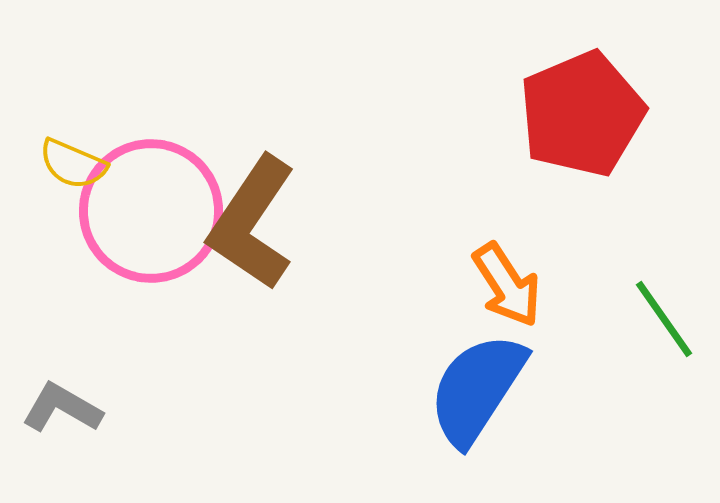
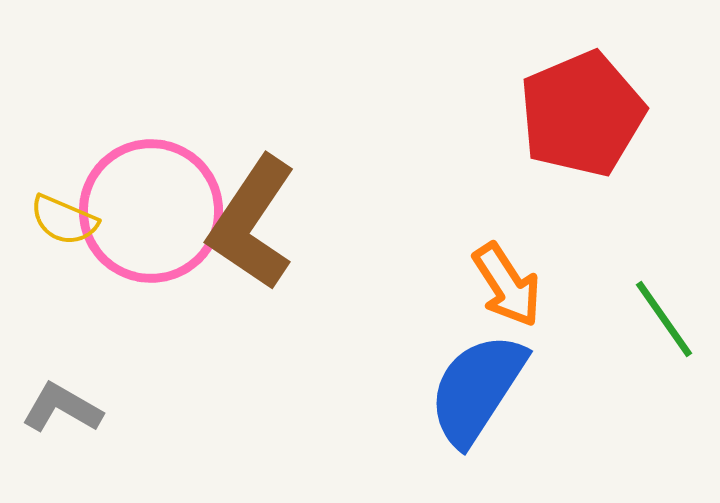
yellow semicircle: moved 9 px left, 56 px down
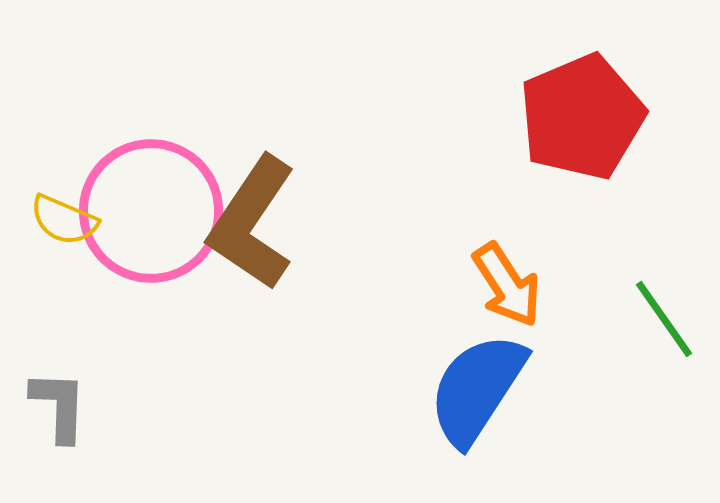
red pentagon: moved 3 px down
gray L-shape: moved 3 px left, 2 px up; rotated 62 degrees clockwise
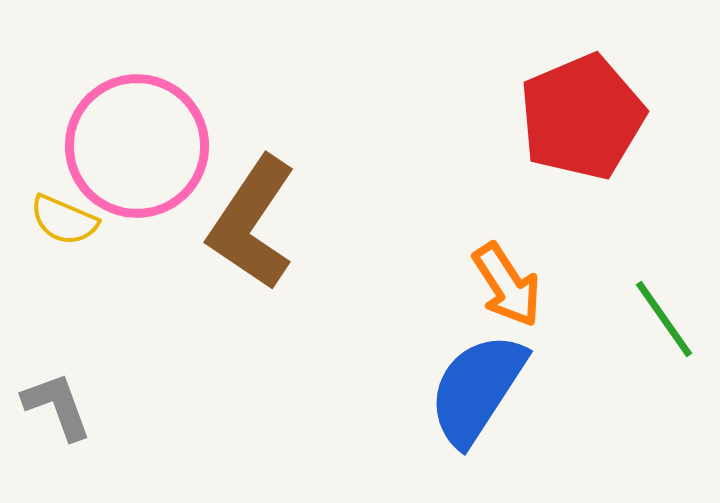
pink circle: moved 14 px left, 65 px up
gray L-shape: moved 2 px left; rotated 22 degrees counterclockwise
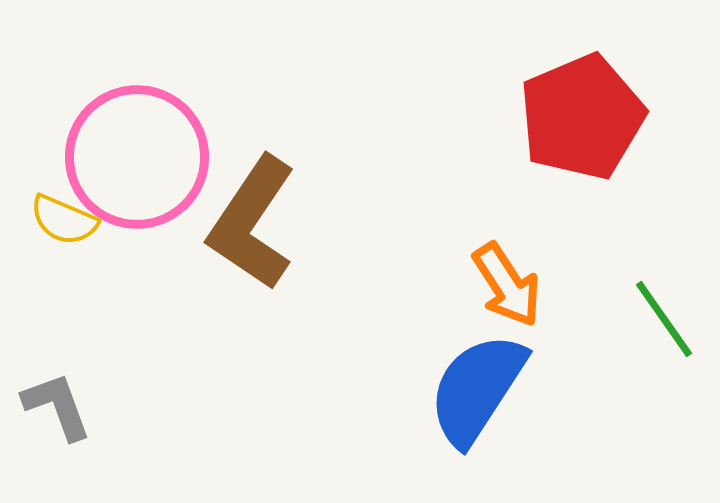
pink circle: moved 11 px down
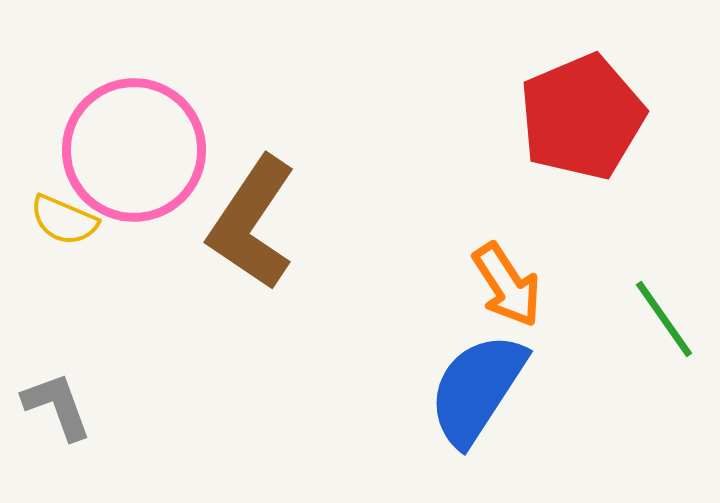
pink circle: moved 3 px left, 7 px up
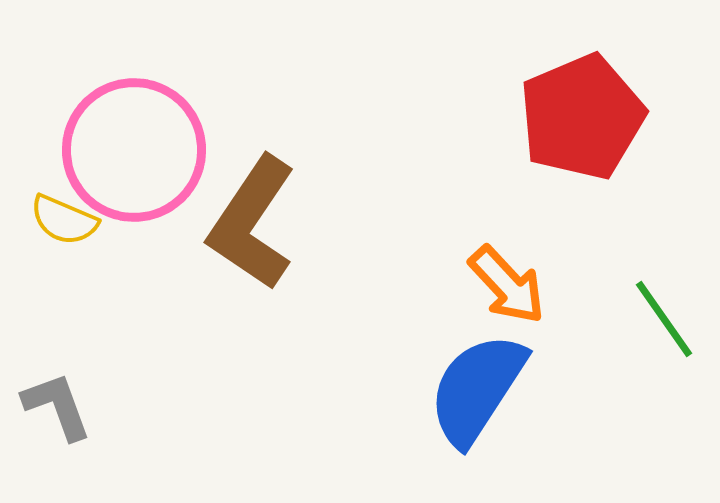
orange arrow: rotated 10 degrees counterclockwise
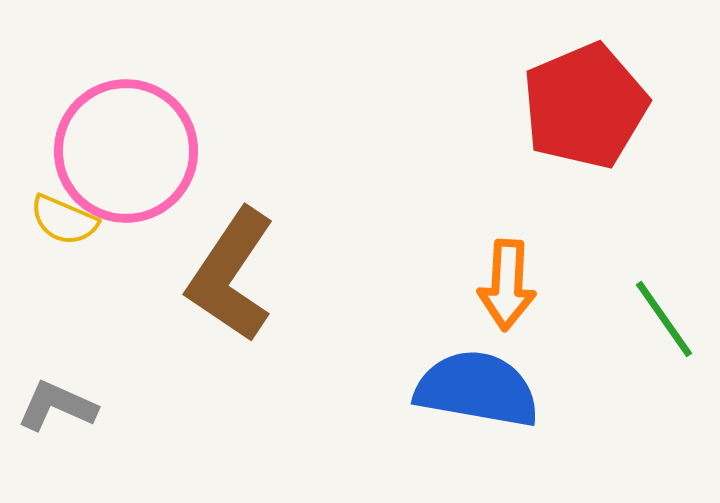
red pentagon: moved 3 px right, 11 px up
pink circle: moved 8 px left, 1 px down
brown L-shape: moved 21 px left, 52 px down
orange arrow: rotated 46 degrees clockwise
blue semicircle: rotated 67 degrees clockwise
gray L-shape: rotated 46 degrees counterclockwise
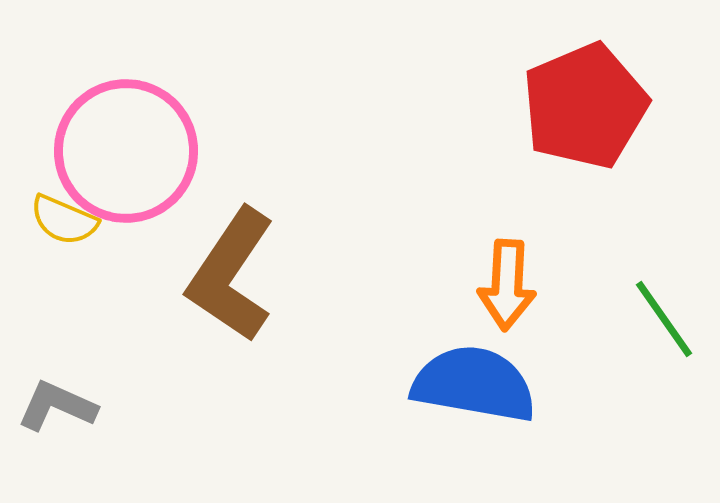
blue semicircle: moved 3 px left, 5 px up
